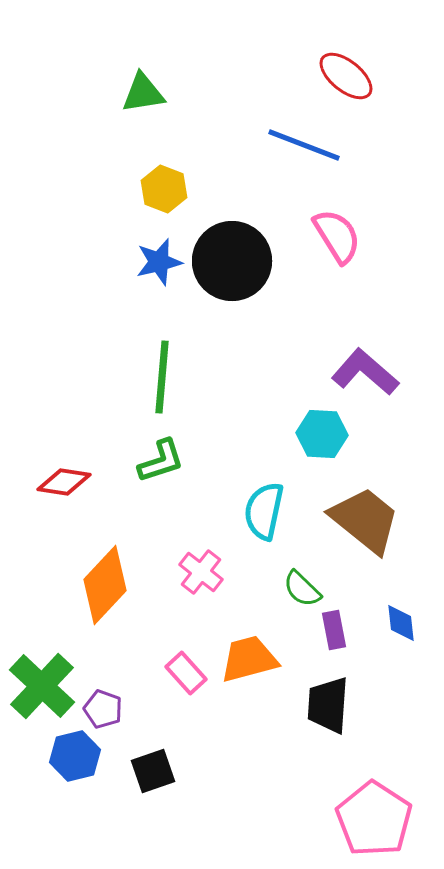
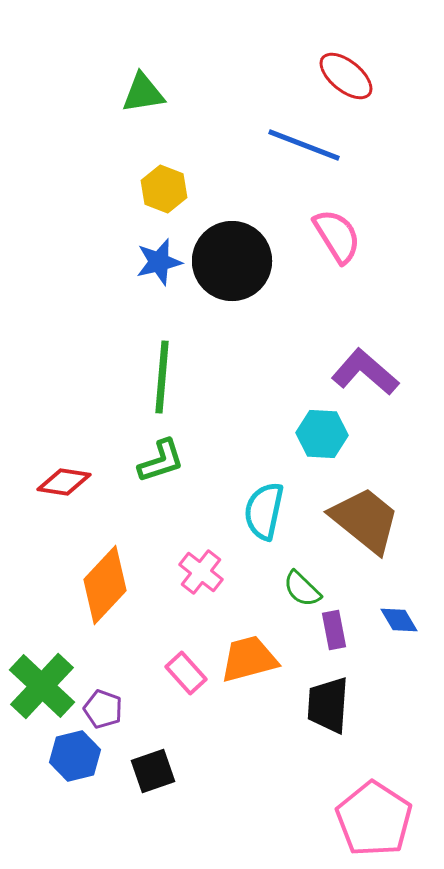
blue diamond: moved 2 px left, 3 px up; rotated 24 degrees counterclockwise
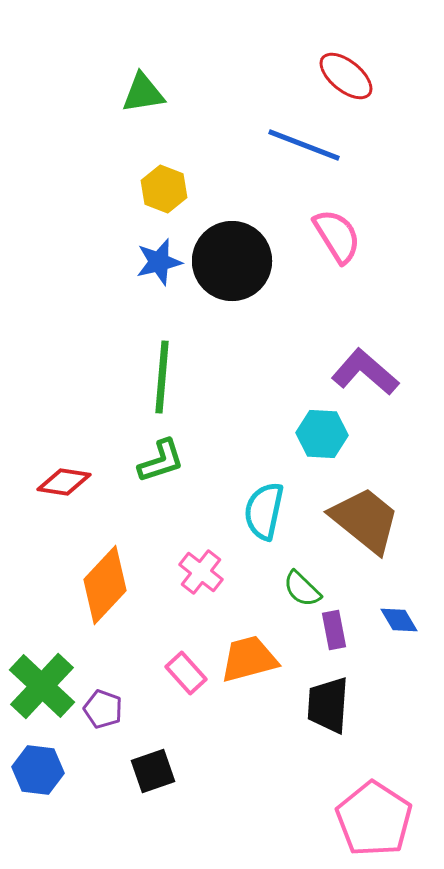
blue hexagon: moved 37 px left, 14 px down; rotated 21 degrees clockwise
